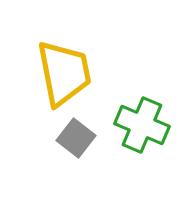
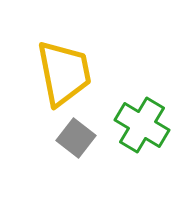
green cross: rotated 8 degrees clockwise
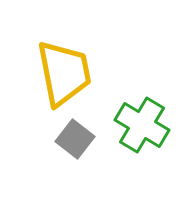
gray square: moved 1 px left, 1 px down
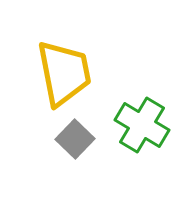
gray square: rotated 6 degrees clockwise
